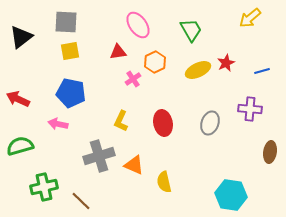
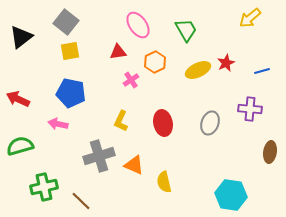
gray square: rotated 35 degrees clockwise
green trapezoid: moved 5 px left
pink cross: moved 2 px left, 1 px down
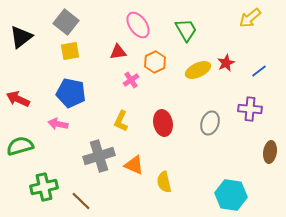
blue line: moved 3 px left; rotated 21 degrees counterclockwise
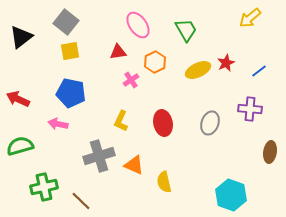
cyan hexagon: rotated 12 degrees clockwise
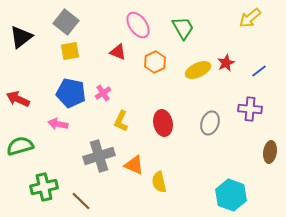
green trapezoid: moved 3 px left, 2 px up
red triangle: rotated 30 degrees clockwise
pink cross: moved 28 px left, 13 px down
yellow semicircle: moved 5 px left
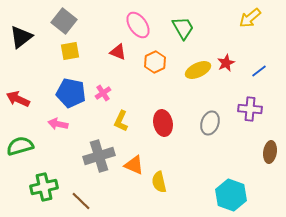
gray square: moved 2 px left, 1 px up
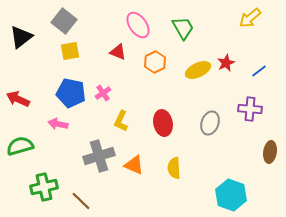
yellow semicircle: moved 15 px right, 14 px up; rotated 10 degrees clockwise
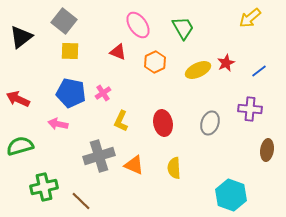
yellow square: rotated 12 degrees clockwise
brown ellipse: moved 3 px left, 2 px up
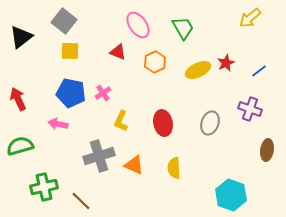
red arrow: rotated 40 degrees clockwise
purple cross: rotated 15 degrees clockwise
